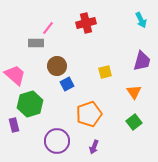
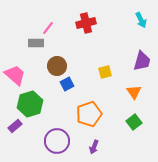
purple rectangle: moved 1 px right, 1 px down; rotated 64 degrees clockwise
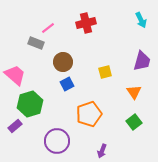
pink line: rotated 16 degrees clockwise
gray rectangle: rotated 21 degrees clockwise
brown circle: moved 6 px right, 4 px up
purple arrow: moved 8 px right, 4 px down
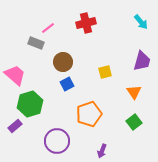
cyan arrow: moved 2 px down; rotated 14 degrees counterclockwise
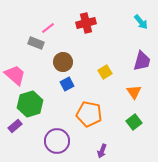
yellow square: rotated 16 degrees counterclockwise
orange pentagon: rotated 30 degrees clockwise
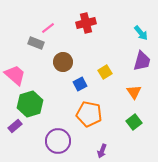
cyan arrow: moved 11 px down
blue square: moved 13 px right
purple circle: moved 1 px right
